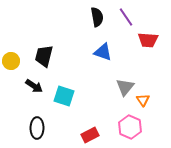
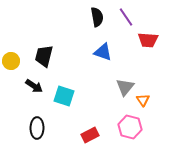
pink hexagon: rotated 10 degrees counterclockwise
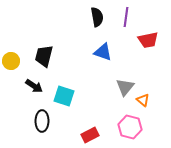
purple line: rotated 42 degrees clockwise
red trapezoid: rotated 15 degrees counterclockwise
orange triangle: rotated 16 degrees counterclockwise
black ellipse: moved 5 px right, 7 px up
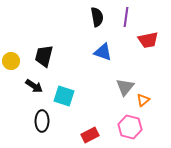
orange triangle: rotated 40 degrees clockwise
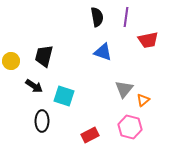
gray triangle: moved 1 px left, 2 px down
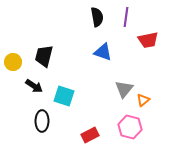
yellow circle: moved 2 px right, 1 px down
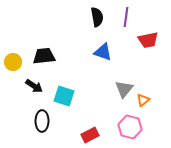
black trapezoid: rotated 70 degrees clockwise
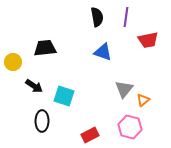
black trapezoid: moved 1 px right, 8 px up
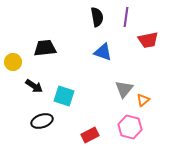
black ellipse: rotated 70 degrees clockwise
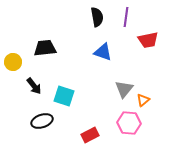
black arrow: rotated 18 degrees clockwise
pink hexagon: moved 1 px left, 4 px up; rotated 10 degrees counterclockwise
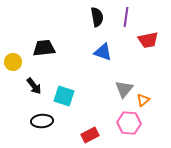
black trapezoid: moved 1 px left
black ellipse: rotated 15 degrees clockwise
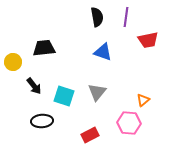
gray triangle: moved 27 px left, 3 px down
